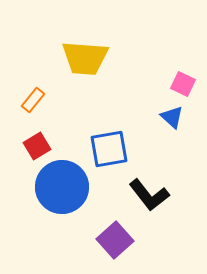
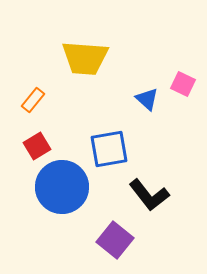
blue triangle: moved 25 px left, 18 px up
purple square: rotated 9 degrees counterclockwise
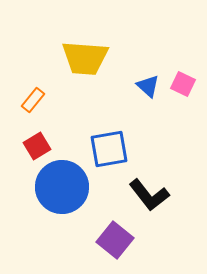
blue triangle: moved 1 px right, 13 px up
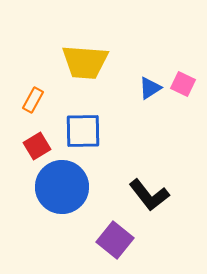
yellow trapezoid: moved 4 px down
blue triangle: moved 2 px right, 2 px down; rotated 45 degrees clockwise
orange rectangle: rotated 10 degrees counterclockwise
blue square: moved 26 px left, 18 px up; rotated 9 degrees clockwise
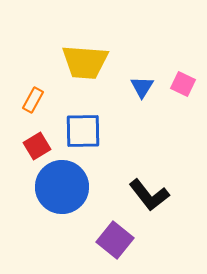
blue triangle: moved 8 px left, 1 px up; rotated 25 degrees counterclockwise
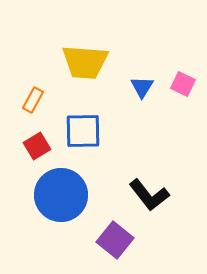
blue circle: moved 1 px left, 8 px down
